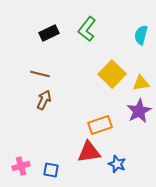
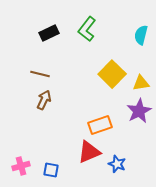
red triangle: rotated 15 degrees counterclockwise
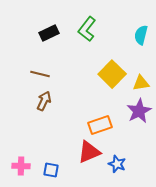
brown arrow: moved 1 px down
pink cross: rotated 18 degrees clockwise
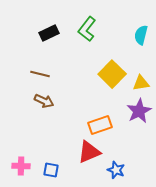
brown arrow: rotated 90 degrees clockwise
blue star: moved 1 px left, 6 px down
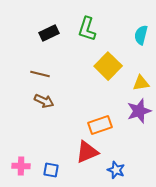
green L-shape: rotated 20 degrees counterclockwise
yellow square: moved 4 px left, 8 px up
purple star: rotated 10 degrees clockwise
red triangle: moved 2 px left
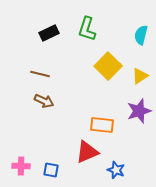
yellow triangle: moved 1 px left, 7 px up; rotated 24 degrees counterclockwise
orange rectangle: moved 2 px right; rotated 25 degrees clockwise
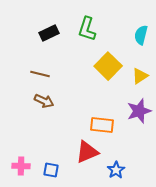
blue star: rotated 18 degrees clockwise
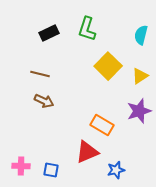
orange rectangle: rotated 25 degrees clockwise
blue star: rotated 18 degrees clockwise
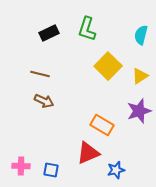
red triangle: moved 1 px right, 1 px down
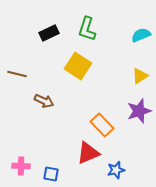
cyan semicircle: rotated 54 degrees clockwise
yellow square: moved 30 px left; rotated 12 degrees counterclockwise
brown line: moved 23 px left
orange rectangle: rotated 15 degrees clockwise
blue square: moved 4 px down
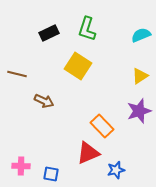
orange rectangle: moved 1 px down
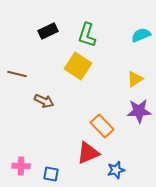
green L-shape: moved 6 px down
black rectangle: moved 1 px left, 2 px up
yellow triangle: moved 5 px left, 3 px down
purple star: rotated 15 degrees clockwise
